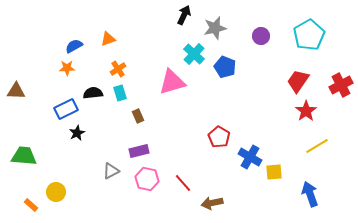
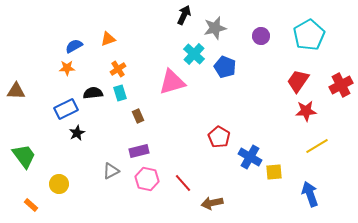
red star: rotated 30 degrees clockwise
green trapezoid: rotated 48 degrees clockwise
yellow circle: moved 3 px right, 8 px up
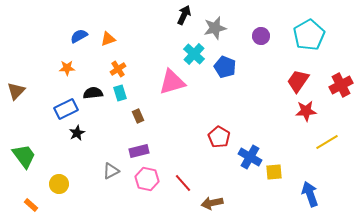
blue semicircle: moved 5 px right, 10 px up
brown triangle: rotated 48 degrees counterclockwise
yellow line: moved 10 px right, 4 px up
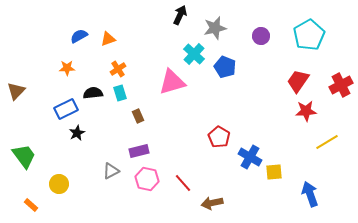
black arrow: moved 4 px left
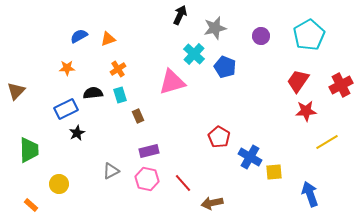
cyan rectangle: moved 2 px down
purple rectangle: moved 10 px right
green trapezoid: moved 5 px right, 6 px up; rotated 36 degrees clockwise
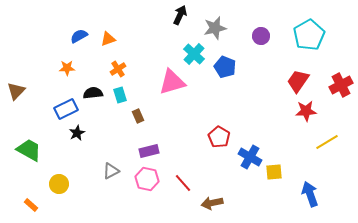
green trapezoid: rotated 60 degrees counterclockwise
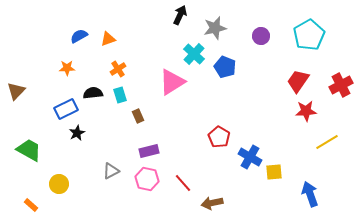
pink triangle: rotated 16 degrees counterclockwise
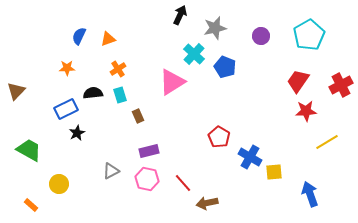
blue semicircle: rotated 36 degrees counterclockwise
brown arrow: moved 5 px left
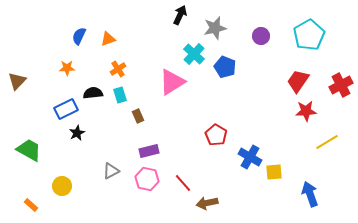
brown triangle: moved 1 px right, 10 px up
red pentagon: moved 3 px left, 2 px up
yellow circle: moved 3 px right, 2 px down
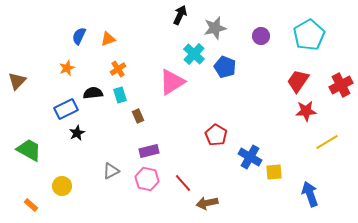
orange star: rotated 21 degrees counterclockwise
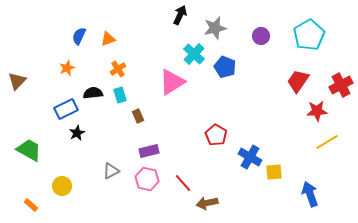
red star: moved 11 px right
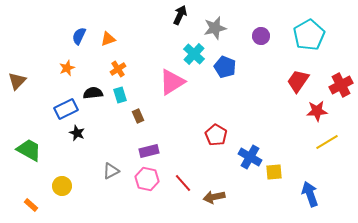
black star: rotated 21 degrees counterclockwise
brown arrow: moved 7 px right, 6 px up
